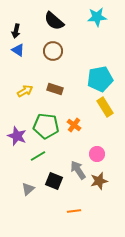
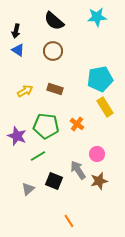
orange cross: moved 3 px right, 1 px up
orange line: moved 5 px left, 10 px down; rotated 64 degrees clockwise
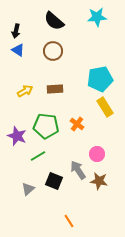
brown rectangle: rotated 21 degrees counterclockwise
brown star: rotated 24 degrees clockwise
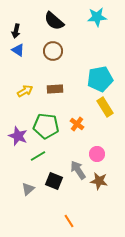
purple star: moved 1 px right
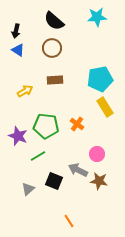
brown circle: moved 1 px left, 3 px up
brown rectangle: moved 9 px up
gray arrow: rotated 30 degrees counterclockwise
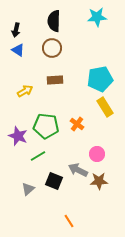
black semicircle: rotated 50 degrees clockwise
black arrow: moved 1 px up
brown star: rotated 12 degrees counterclockwise
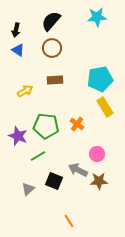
black semicircle: moved 3 px left; rotated 40 degrees clockwise
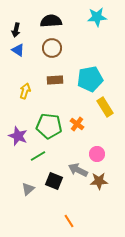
black semicircle: rotated 45 degrees clockwise
cyan pentagon: moved 10 px left
yellow arrow: rotated 42 degrees counterclockwise
green pentagon: moved 3 px right
